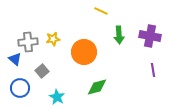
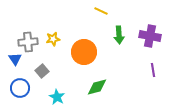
blue triangle: rotated 16 degrees clockwise
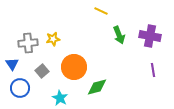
green arrow: rotated 18 degrees counterclockwise
gray cross: moved 1 px down
orange circle: moved 10 px left, 15 px down
blue triangle: moved 3 px left, 5 px down
cyan star: moved 3 px right, 1 px down
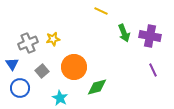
green arrow: moved 5 px right, 2 px up
gray cross: rotated 18 degrees counterclockwise
purple line: rotated 16 degrees counterclockwise
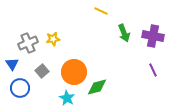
purple cross: moved 3 px right
orange circle: moved 5 px down
cyan star: moved 7 px right
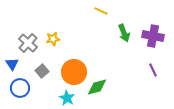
gray cross: rotated 24 degrees counterclockwise
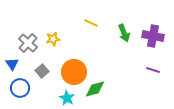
yellow line: moved 10 px left, 12 px down
purple line: rotated 48 degrees counterclockwise
green diamond: moved 2 px left, 2 px down
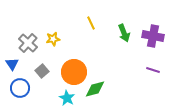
yellow line: rotated 40 degrees clockwise
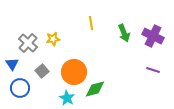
yellow line: rotated 16 degrees clockwise
purple cross: rotated 15 degrees clockwise
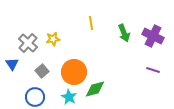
blue circle: moved 15 px right, 9 px down
cyan star: moved 2 px right, 1 px up
